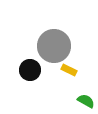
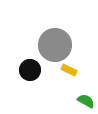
gray circle: moved 1 px right, 1 px up
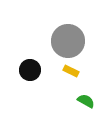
gray circle: moved 13 px right, 4 px up
yellow rectangle: moved 2 px right, 1 px down
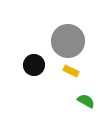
black circle: moved 4 px right, 5 px up
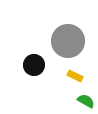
yellow rectangle: moved 4 px right, 5 px down
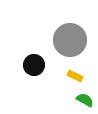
gray circle: moved 2 px right, 1 px up
green semicircle: moved 1 px left, 1 px up
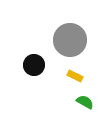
green semicircle: moved 2 px down
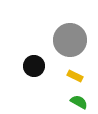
black circle: moved 1 px down
green semicircle: moved 6 px left
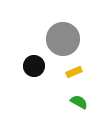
gray circle: moved 7 px left, 1 px up
yellow rectangle: moved 1 px left, 4 px up; rotated 49 degrees counterclockwise
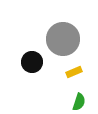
black circle: moved 2 px left, 4 px up
green semicircle: rotated 78 degrees clockwise
